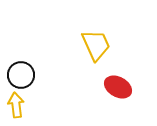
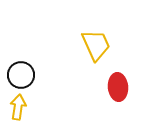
red ellipse: rotated 56 degrees clockwise
yellow arrow: moved 2 px right, 2 px down; rotated 15 degrees clockwise
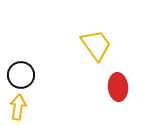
yellow trapezoid: rotated 12 degrees counterclockwise
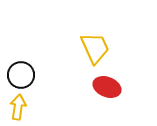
yellow trapezoid: moved 1 px left, 3 px down; rotated 12 degrees clockwise
red ellipse: moved 11 px left; rotated 64 degrees counterclockwise
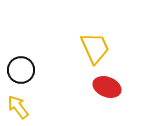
black circle: moved 5 px up
yellow arrow: rotated 45 degrees counterclockwise
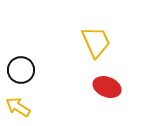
yellow trapezoid: moved 1 px right, 6 px up
yellow arrow: rotated 20 degrees counterclockwise
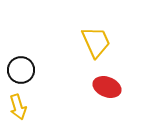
yellow arrow: rotated 140 degrees counterclockwise
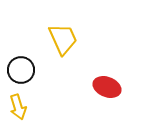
yellow trapezoid: moved 33 px left, 3 px up
